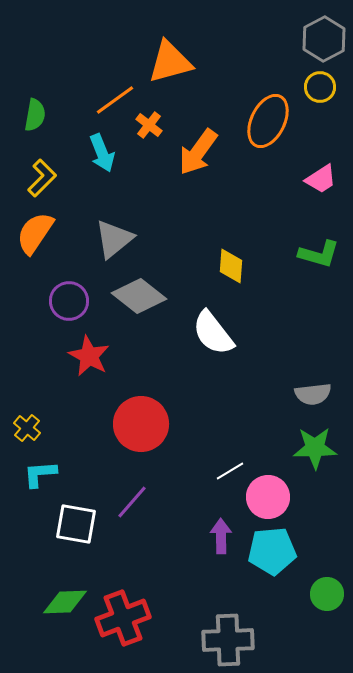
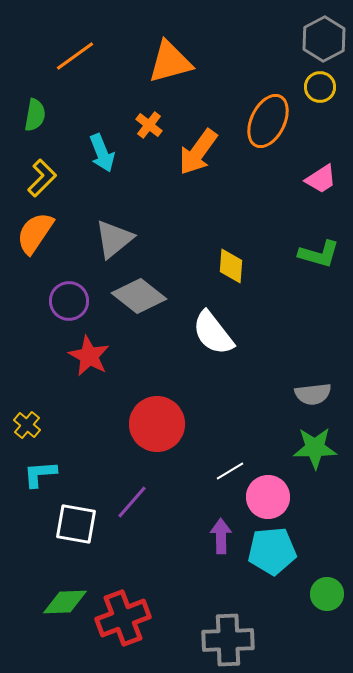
orange line: moved 40 px left, 44 px up
red circle: moved 16 px right
yellow cross: moved 3 px up
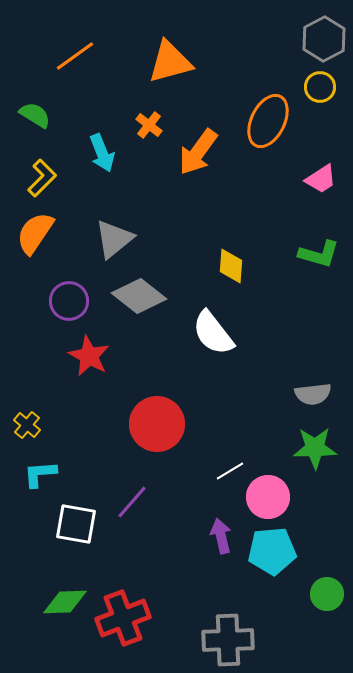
green semicircle: rotated 68 degrees counterclockwise
purple arrow: rotated 12 degrees counterclockwise
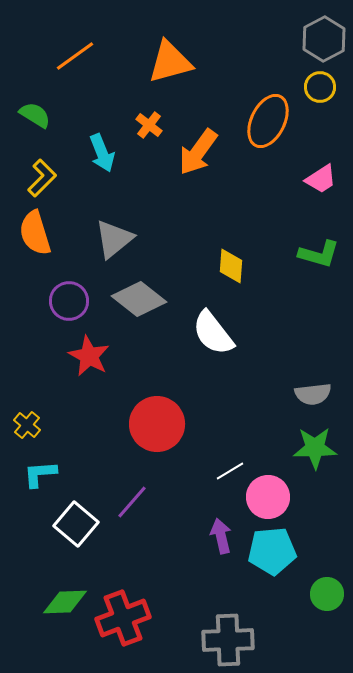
orange semicircle: rotated 51 degrees counterclockwise
gray diamond: moved 3 px down
white square: rotated 30 degrees clockwise
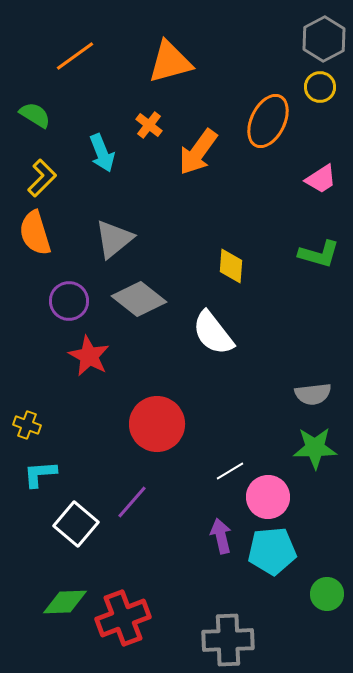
yellow cross: rotated 20 degrees counterclockwise
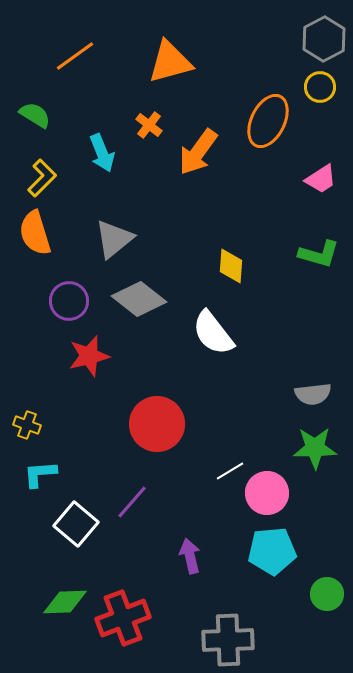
red star: rotated 30 degrees clockwise
pink circle: moved 1 px left, 4 px up
purple arrow: moved 31 px left, 20 px down
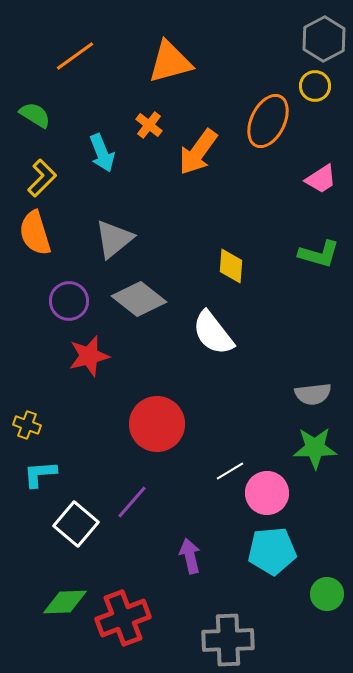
yellow circle: moved 5 px left, 1 px up
